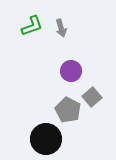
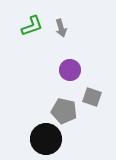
purple circle: moved 1 px left, 1 px up
gray square: rotated 30 degrees counterclockwise
gray pentagon: moved 4 px left, 1 px down; rotated 15 degrees counterclockwise
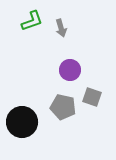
green L-shape: moved 5 px up
gray pentagon: moved 1 px left, 4 px up
black circle: moved 24 px left, 17 px up
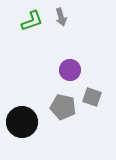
gray arrow: moved 11 px up
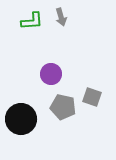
green L-shape: rotated 15 degrees clockwise
purple circle: moved 19 px left, 4 px down
black circle: moved 1 px left, 3 px up
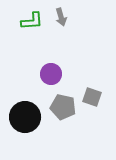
black circle: moved 4 px right, 2 px up
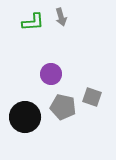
green L-shape: moved 1 px right, 1 px down
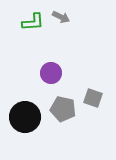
gray arrow: rotated 48 degrees counterclockwise
purple circle: moved 1 px up
gray square: moved 1 px right, 1 px down
gray pentagon: moved 2 px down
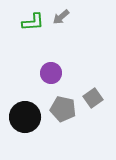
gray arrow: rotated 114 degrees clockwise
gray square: rotated 36 degrees clockwise
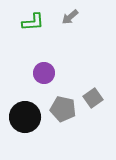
gray arrow: moved 9 px right
purple circle: moved 7 px left
